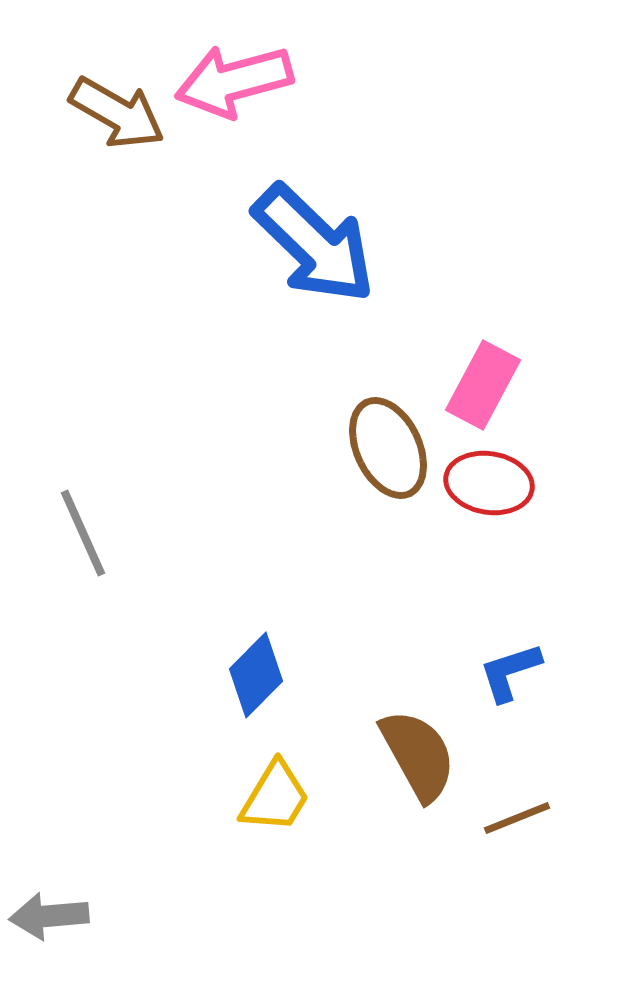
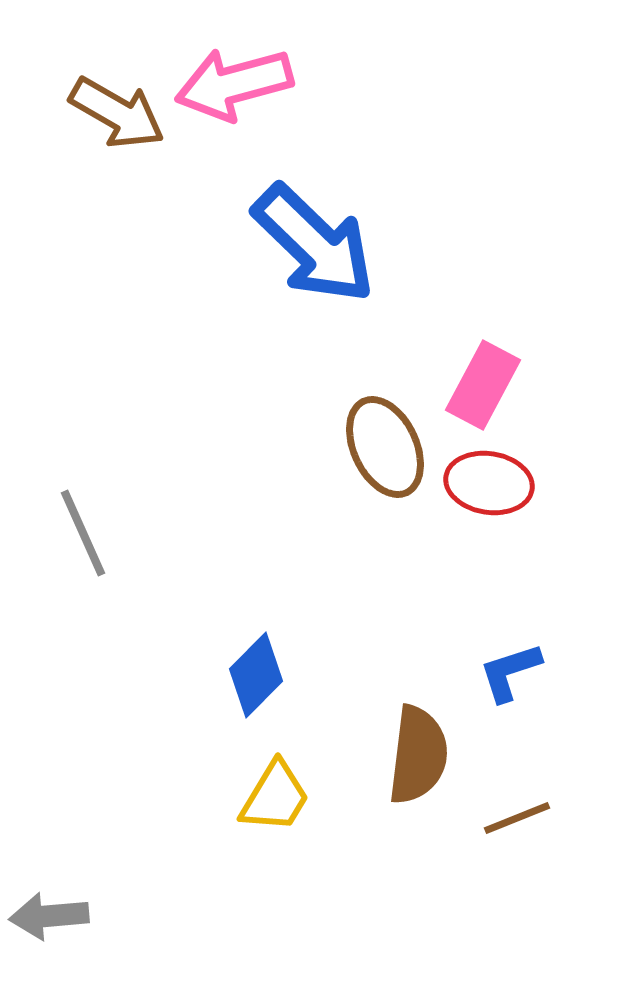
pink arrow: moved 3 px down
brown ellipse: moved 3 px left, 1 px up
brown semicircle: rotated 36 degrees clockwise
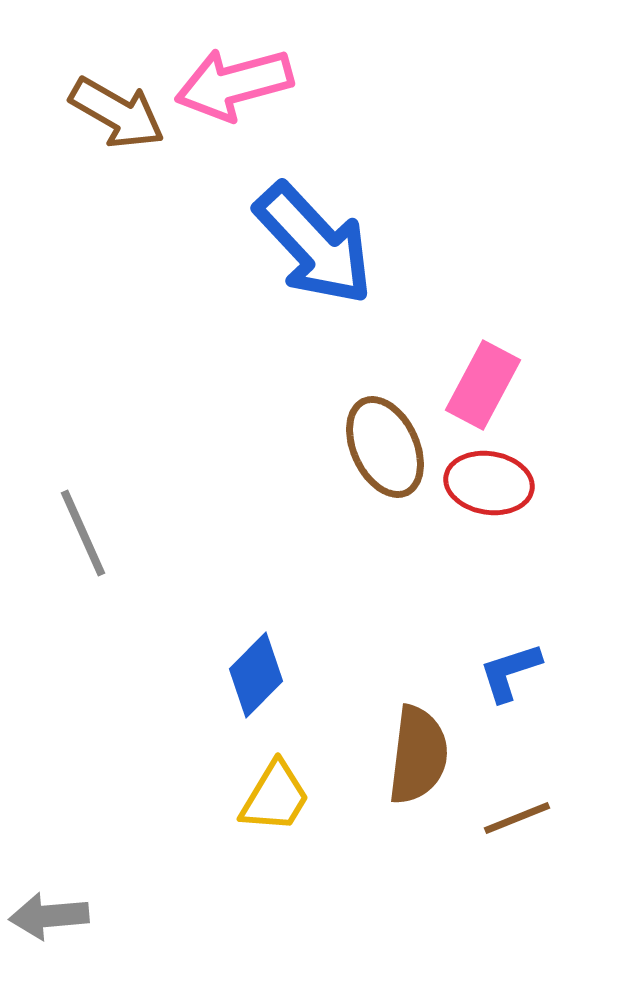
blue arrow: rotated 3 degrees clockwise
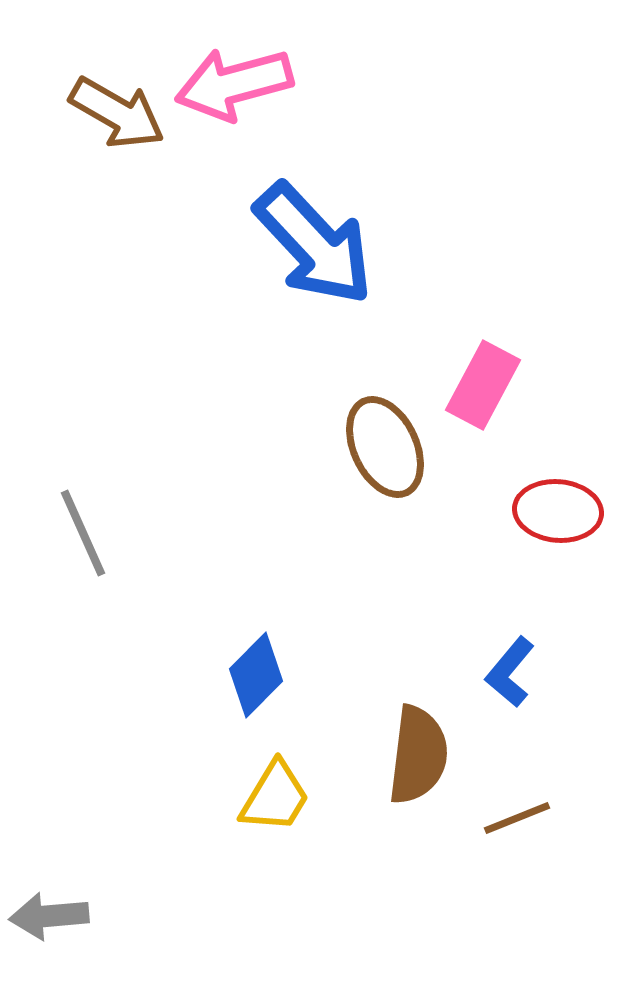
red ellipse: moved 69 px right, 28 px down; rotated 4 degrees counterclockwise
blue L-shape: rotated 32 degrees counterclockwise
